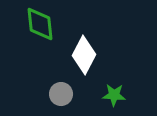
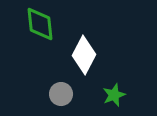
green star: rotated 25 degrees counterclockwise
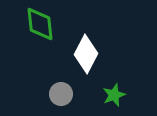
white diamond: moved 2 px right, 1 px up
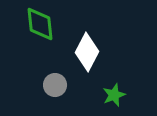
white diamond: moved 1 px right, 2 px up
gray circle: moved 6 px left, 9 px up
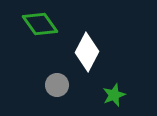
green diamond: rotated 30 degrees counterclockwise
gray circle: moved 2 px right
